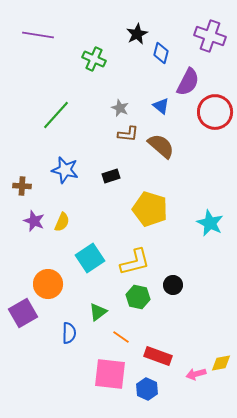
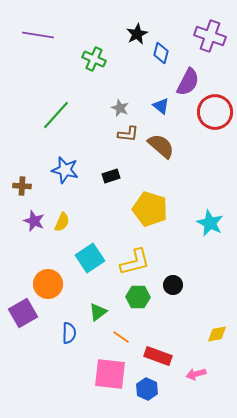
green hexagon: rotated 10 degrees counterclockwise
yellow diamond: moved 4 px left, 29 px up
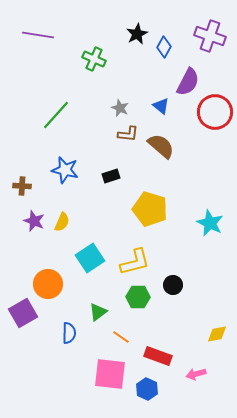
blue diamond: moved 3 px right, 6 px up; rotated 15 degrees clockwise
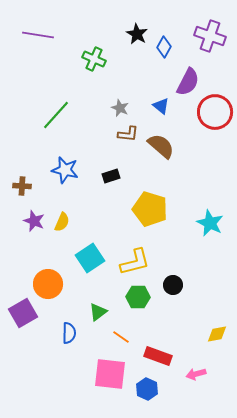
black star: rotated 15 degrees counterclockwise
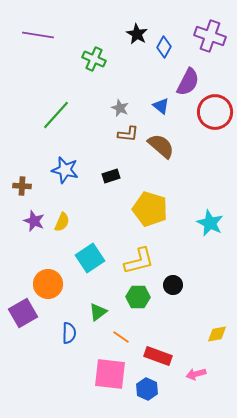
yellow L-shape: moved 4 px right, 1 px up
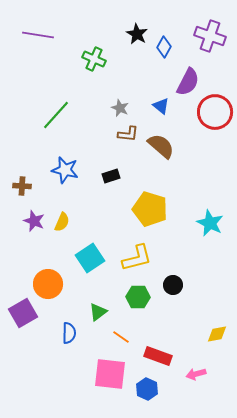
yellow L-shape: moved 2 px left, 3 px up
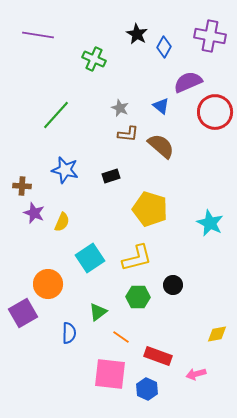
purple cross: rotated 8 degrees counterclockwise
purple semicircle: rotated 140 degrees counterclockwise
purple star: moved 8 px up
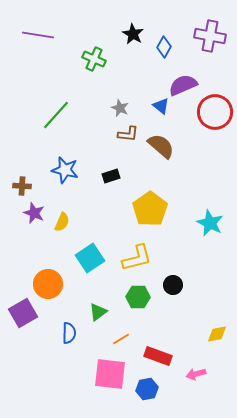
black star: moved 4 px left
purple semicircle: moved 5 px left, 3 px down
yellow pentagon: rotated 20 degrees clockwise
orange line: moved 2 px down; rotated 66 degrees counterclockwise
blue hexagon: rotated 25 degrees clockwise
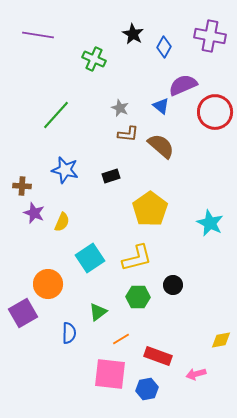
yellow diamond: moved 4 px right, 6 px down
